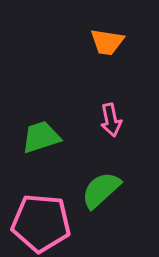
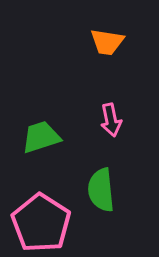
green semicircle: rotated 54 degrees counterclockwise
pink pentagon: rotated 28 degrees clockwise
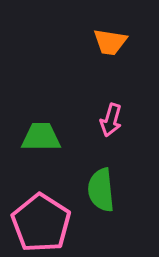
orange trapezoid: moved 3 px right
pink arrow: rotated 28 degrees clockwise
green trapezoid: rotated 18 degrees clockwise
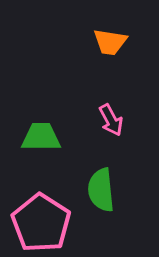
pink arrow: rotated 44 degrees counterclockwise
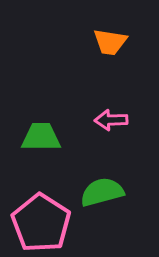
pink arrow: rotated 116 degrees clockwise
green semicircle: moved 1 px right, 2 px down; rotated 81 degrees clockwise
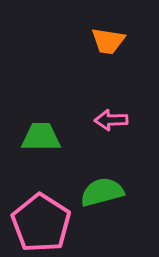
orange trapezoid: moved 2 px left, 1 px up
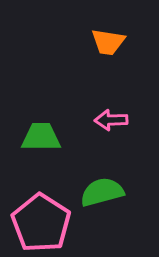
orange trapezoid: moved 1 px down
